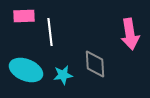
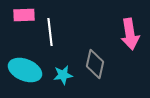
pink rectangle: moved 1 px up
gray diamond: rotated 16 degrees clockwise
cyan ellipse: moved 1 px left
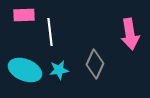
gray diamond: rotated 12 degrees clockwise
cyan star: moved 4 px left, 5 px up
